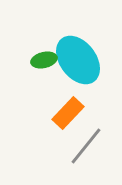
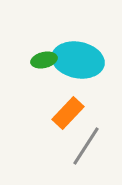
cyan ellipse: rotated 42 degrees counterclockwise
gray line: rotated 6 degrees counterclockwise
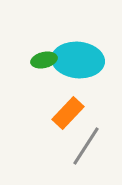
cyan ellipse: rotated 6 degrees counterclockwise
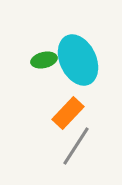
cyan ellipse: rotated 60 degrees clockwise
gray line: moved 10 px left
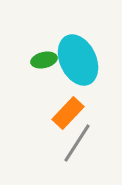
gray line: moved 1 px right, 3 px up
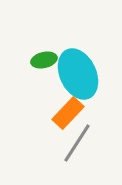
cyan ellipse: moved 14 px down
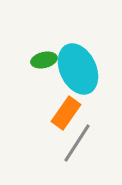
cyan ellipse: moved 5 px up
orange rectangle: moved 2 px left; rotated 8 degrees counterclockwise
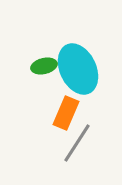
green ellipse: moved 6 px down
orange rectangle: rotated 12 degrees counterclockwise
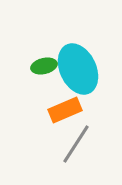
orange rectangle: moved 1 px left, 3 px up; rotated 44 degrees clockwise
gray line: moved 1 px left, 1 px down
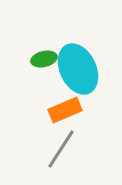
green ellipse: moved 7 px up
gray line: moved 15 px left, 5 px down
